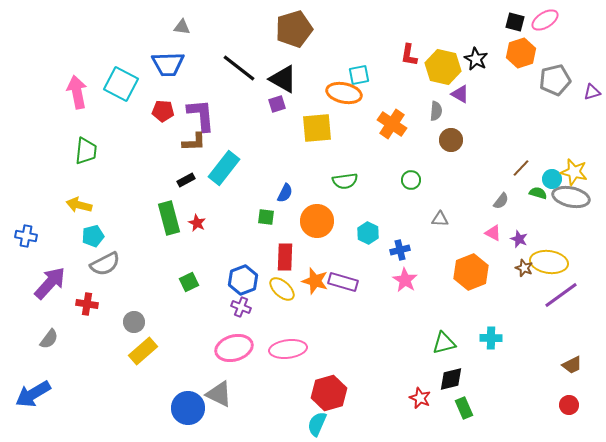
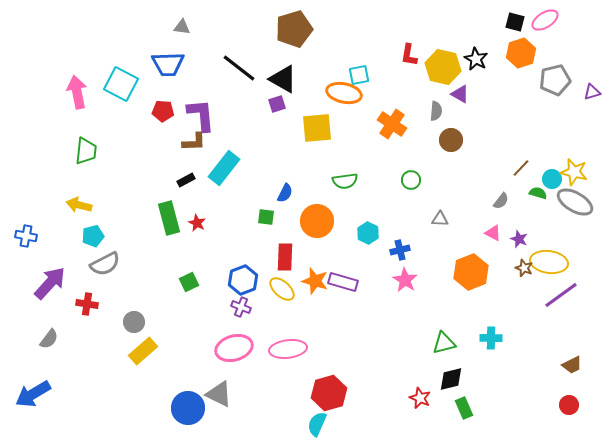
gray ellipse at (571, 197): moved 4 px right, 5 px down; rotated 18 degrees clockwise
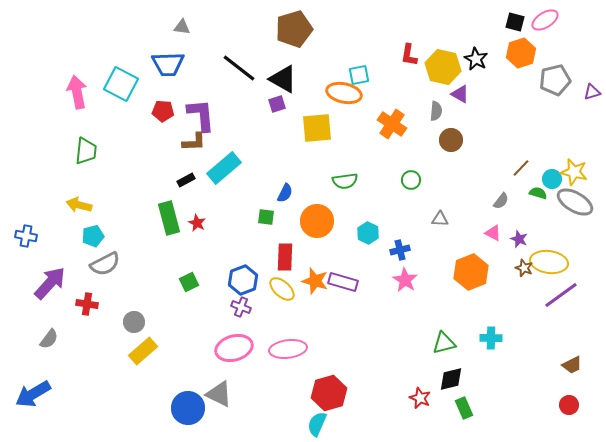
cyan rectangle at (224, 168): rotated 12 degrees clockwise
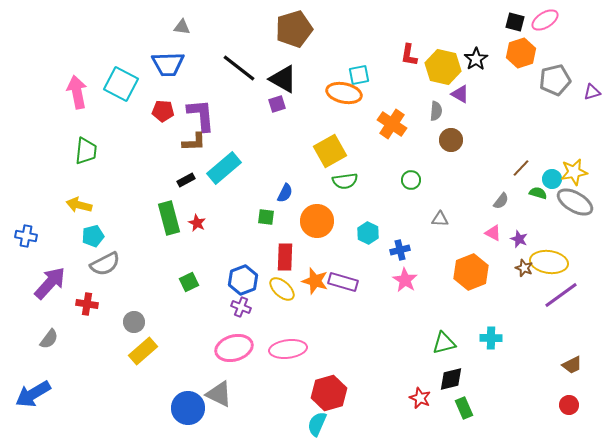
black star at (476, 59): rotated 10 degrees clockwise
yellow square at (317, 128): moved 13 px right, 23 px down; rotated 24 degrees counterclockwise
yellow star at (574, 172): rotated 24 degrees counterclockwise
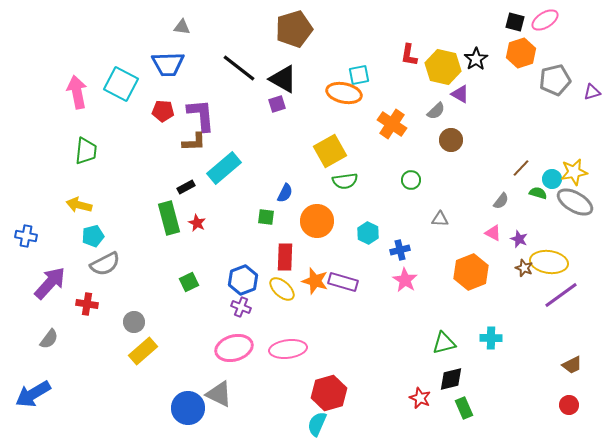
gray semicircle at (436, 111): rotated 42 degrees clockwise
black rectangle at (186, 180): moved 7 px down
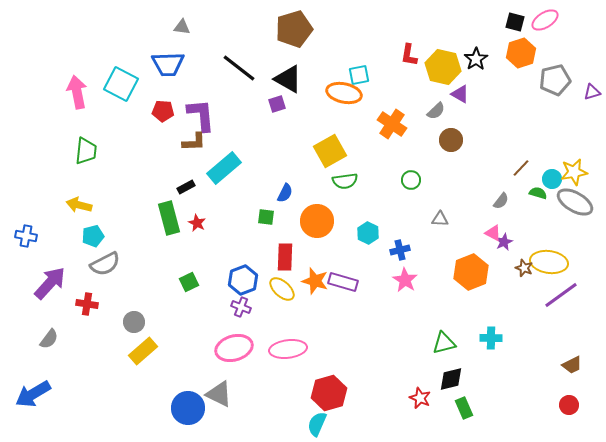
black triangle at (283, 79): moved 5 px right
purple star at (519, 239): moved 15 px left, 3 px down; rotated 24 degrees clockwise
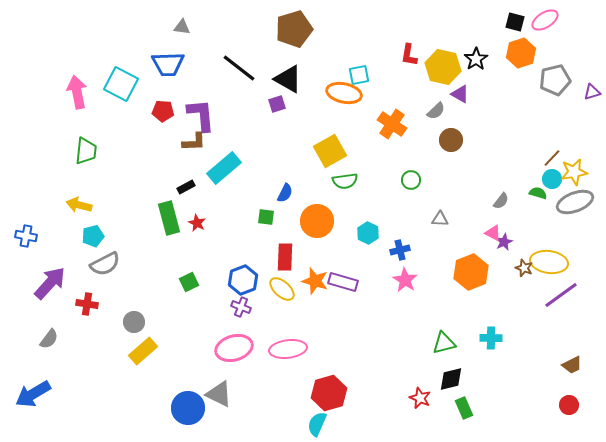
brown line at (521, 168): moved 31 px right, 10 px up
gray ellipse at (575, 202): rotated 51 degrees counterclockwise
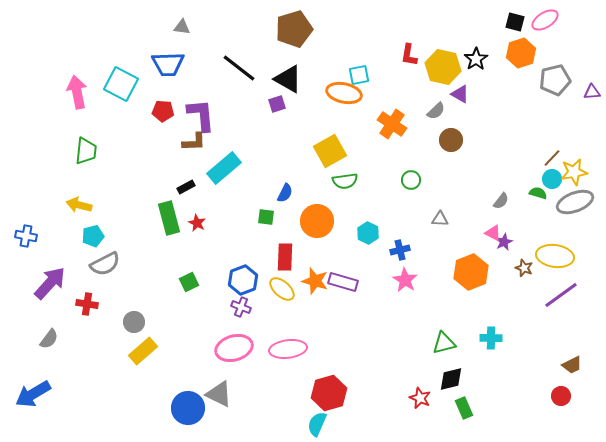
purple triangle at (592, 92): rotated 12 degrees clockwise
yellow ellipse at (549, 262): moved 6 px right, 6 px up
red circle at (569, 405): moved 8 px left, 9 px up
